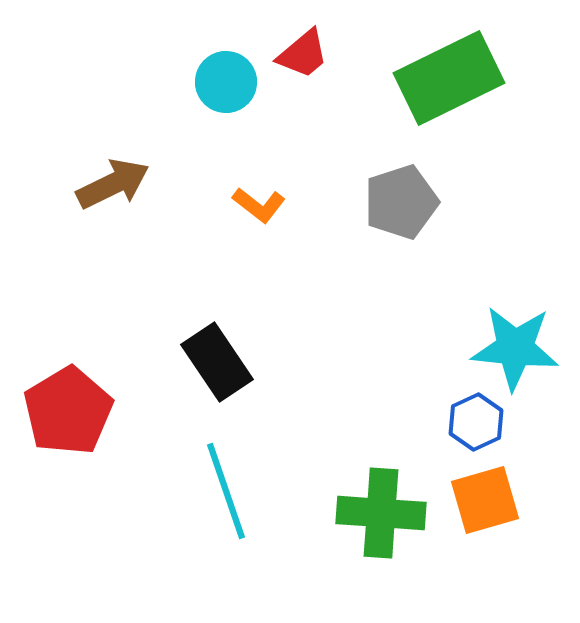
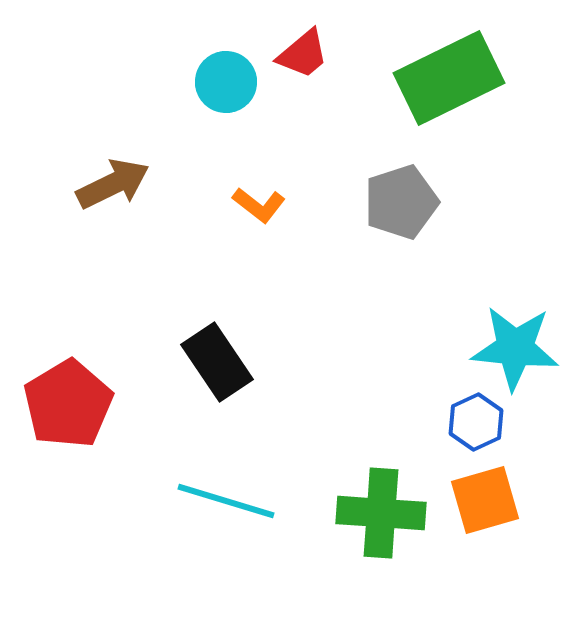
red pentagon: moved 7 px up
cyan line: moved 10 px down; rotated 54 degrees counterclockwise
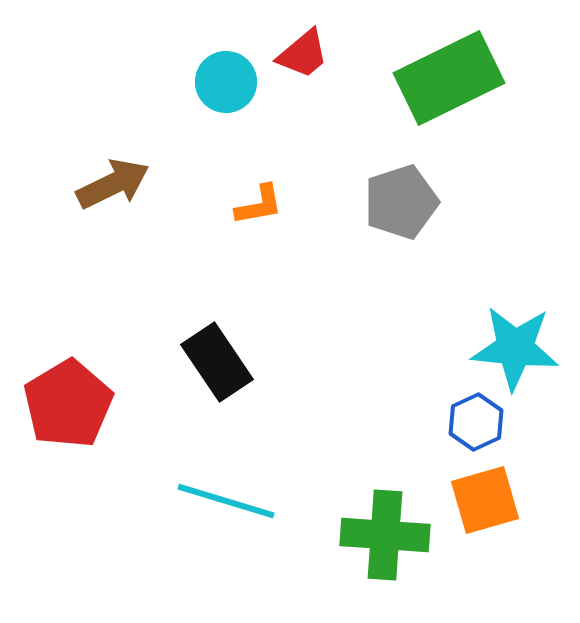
orange L-shape: rotated 48 degrees counterclockwise
green cross: moved 4 px right, 22 px down
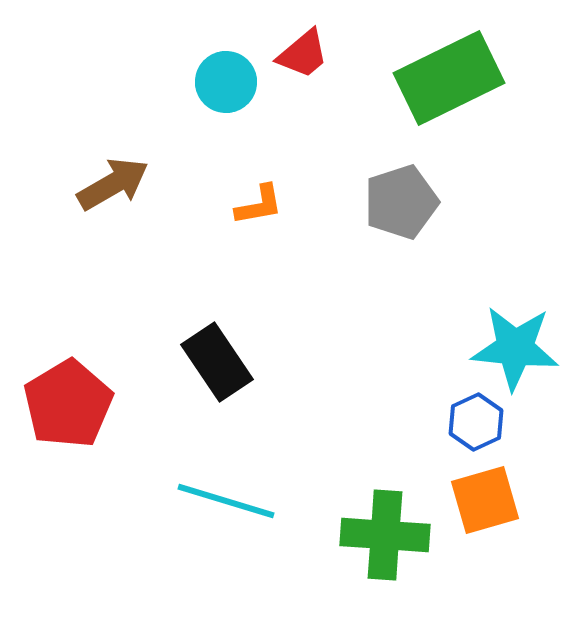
brown arrow: rotated 4 degrees counterclockwise
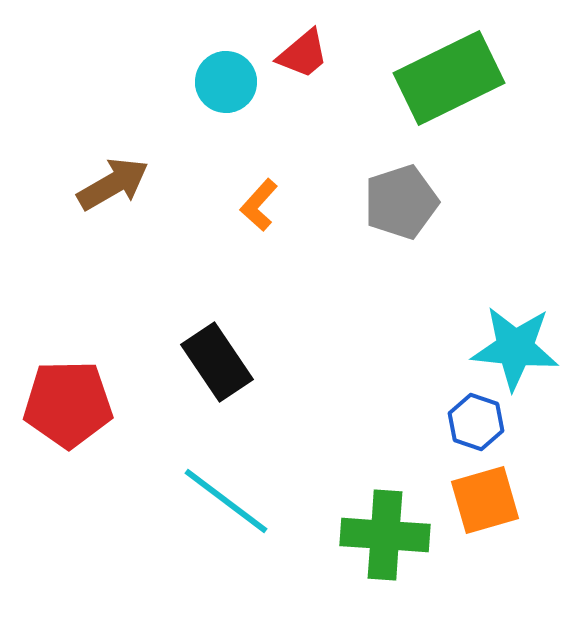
orange L-shape: rotated 142 degrees clockwise
red pentagon: rotated 30 degrees clockwise
blue hexagon: rotated 16 degrees counterclockwise
cyan line: rotated 20 degrees clockwise
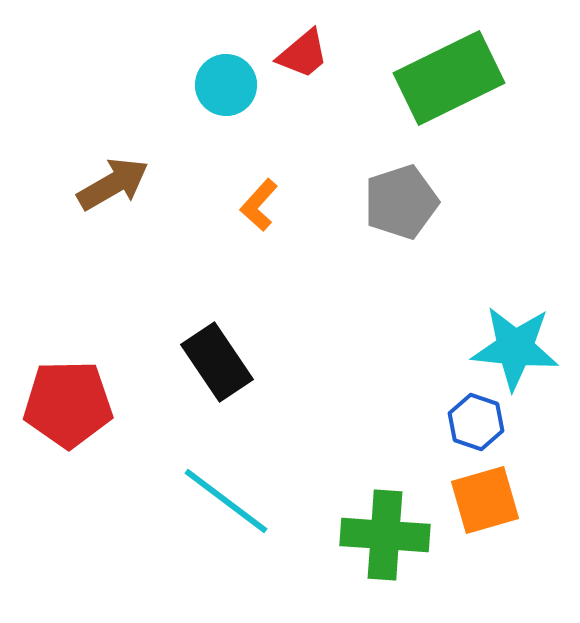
cyan circle: moved 3 px down
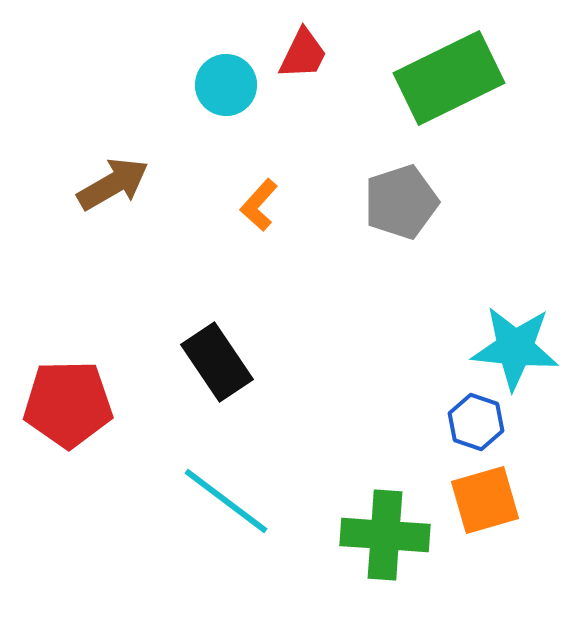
red trapezoid: rotated 24 degrees counterclockwise
